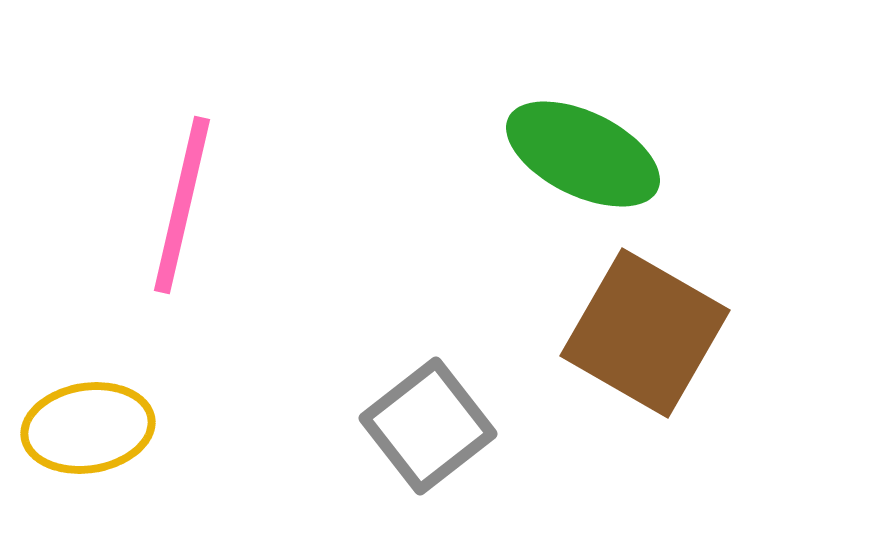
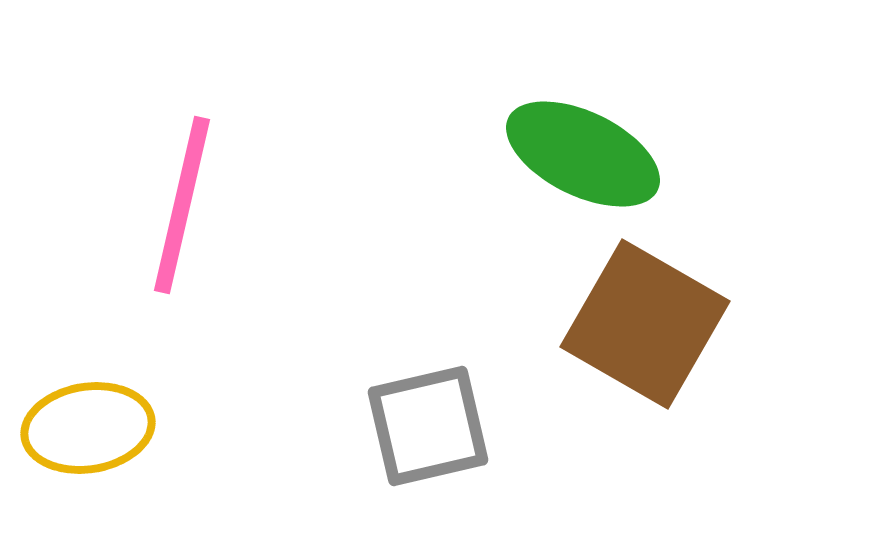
brown square: moved 9 px up
gray square: rotated 25 degrees clockwise
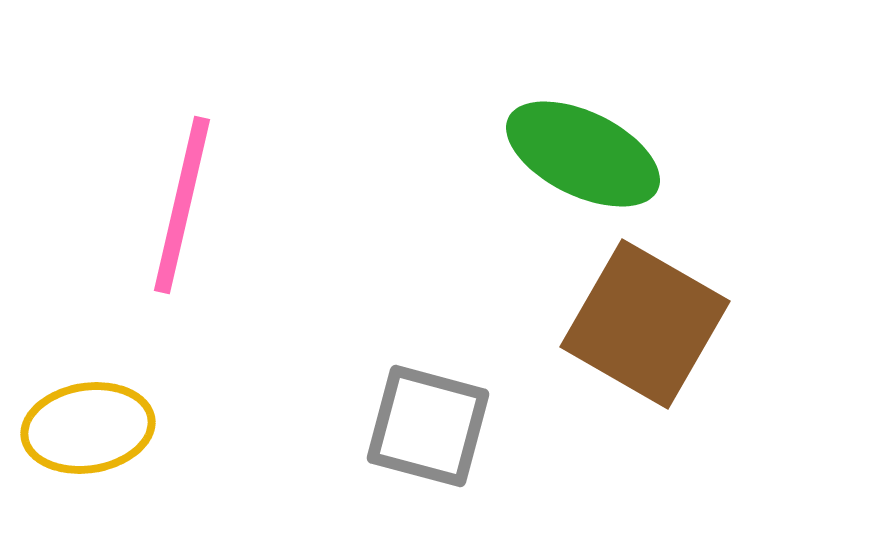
gray square: rotated 28 degrees clockwise
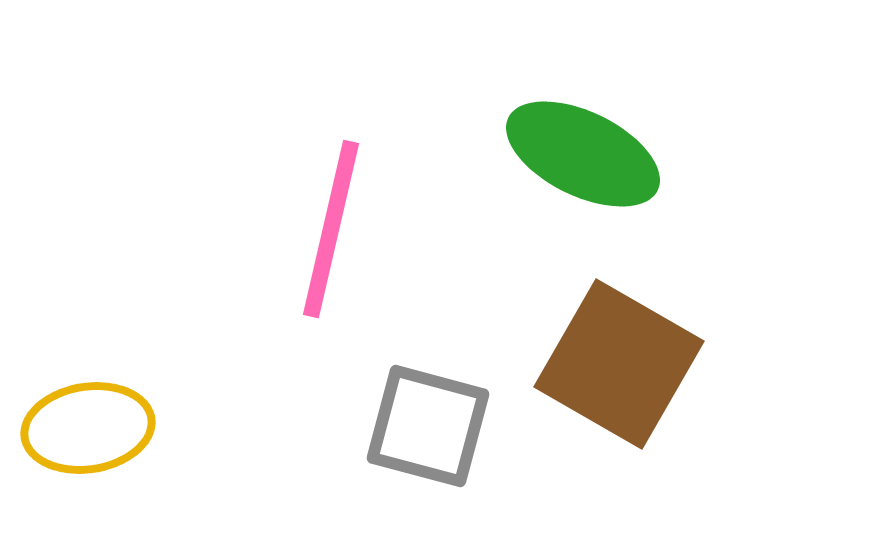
pink line: moved 149 px right, 24 px down
brown square: moved 26 px left, 40 px down
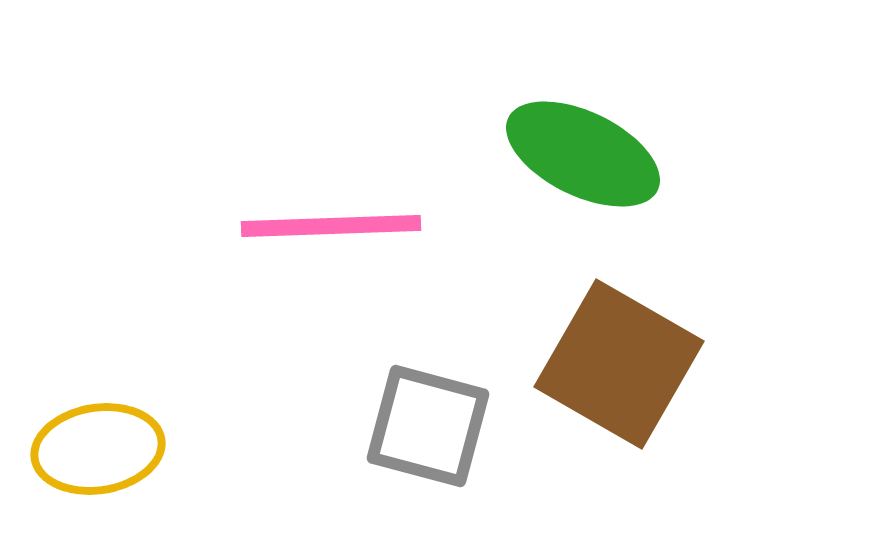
pink line: moved 3 px up; rotated 75 degrees clockwise
yellow ellipse: moved 10 px right, 21 px down
